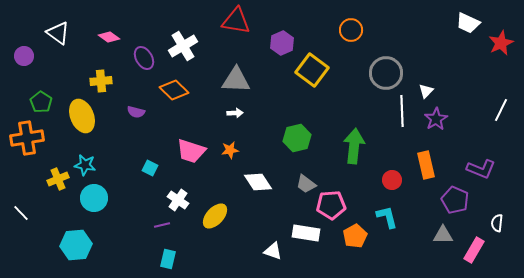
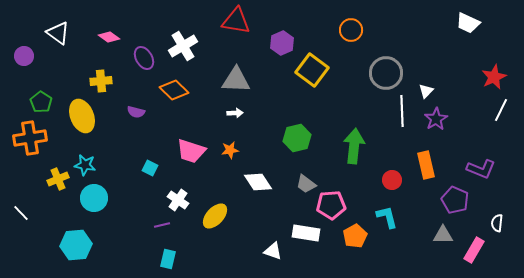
red star at (501, 43): moved 7 px left, 34 px down
orange cross at (27, 138): moved 3 px right
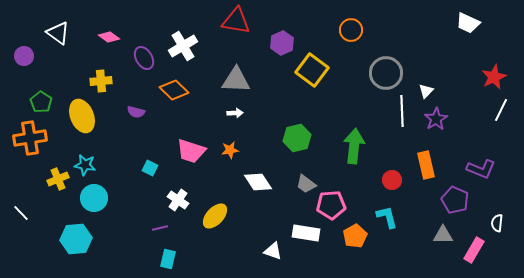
purple line at (162, 225): moved 2 px left, 3 px down
cyan hexagon at (76, 245): moved 6 px up
